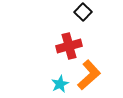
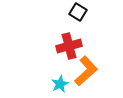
black square: moved 5 px left; rotated 12 degrees counterclockwise
orange L-shape: moved 3 px left, 4 px up
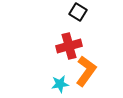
orange L-shape: rotated 12 degrees counterclockwise
cyan star: rotated 18 degrees clockwise
